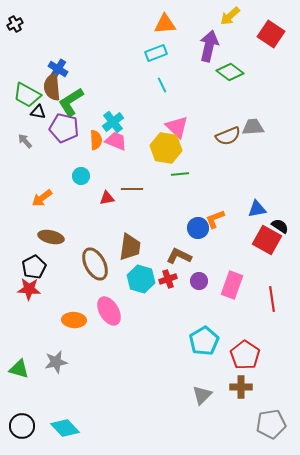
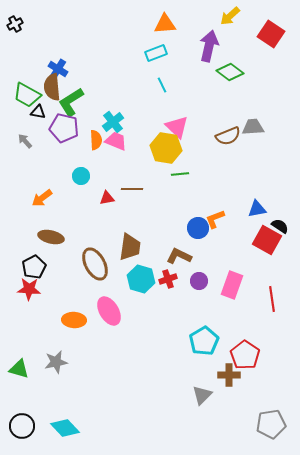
brown cross at (241, 387): moved 12 px left, 12 px up
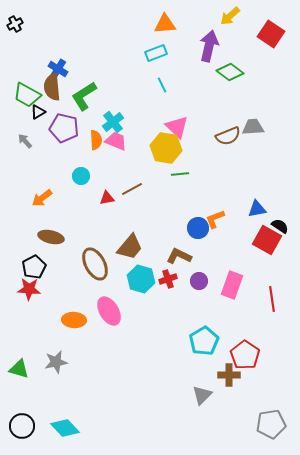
green L-shape at (71, 102): moved 13 px right, 6 px up
black triangle at (38, 112): rotated 42 degrees counterclockwise
brown line at (132, 189): rotated 30 degrees counterclockwise
brown trapezoid at (130, 247): rotated 32 degrees clockwise
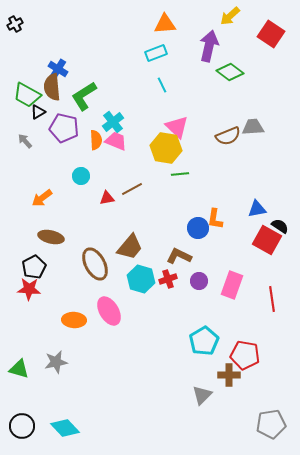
orange L-shape at (215, 219): rotated 60 degrees counterclockwise
red pentagon at (245, 355): rotated 24 degrees counterclockwise
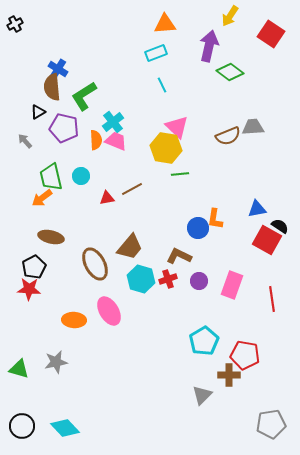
yellow arrow at (230, 16): rotated 15 degrees counterclockwise
green trapezoid at (27, 95): moved 24 px right, 82 px down; rotated 48 degrees clockwise
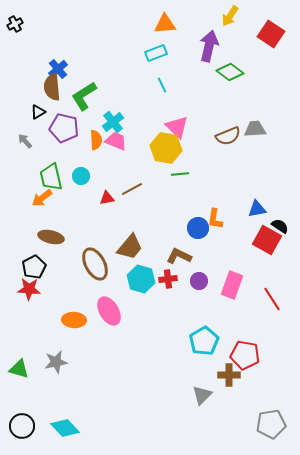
blue cross at (58, 69): rotated 18 degrees clockwise
gray trapezoid at (253, 127): moved 2 px right, 2 px down
red cross at (168, 279): rotated 12 degrees clockwise
red line at (272, 299): rotated 25 degrees counterclockwise
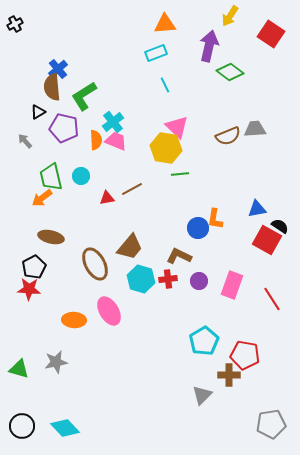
cyan line at (162, 85): moved 3 px right
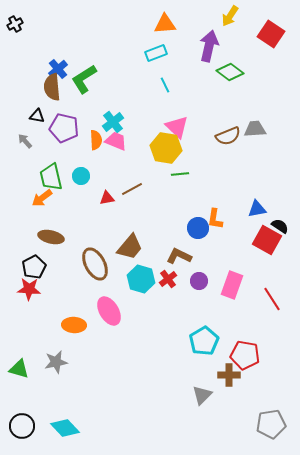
green L-shape at (84, 96): moved 17 px up
black triangle at (38, 112): moved 1 px left, 4 px down; rotated 42 degrees clockwise
red cross at (168, 279): rotated 30 degrees counterclockwise
orange ellipse at (74, 320): moved 5 px down
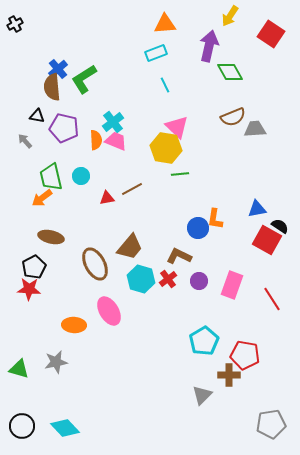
green diamond at (230, 72): rotated 24 degrees clockwise
brown semicircle at (228, 136): moved 5 px right, 19 px up
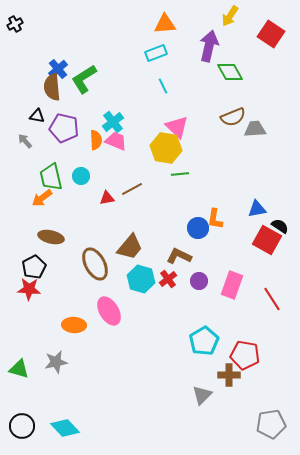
cyan line at (165, 85): moved 2 px left, 1 px down
